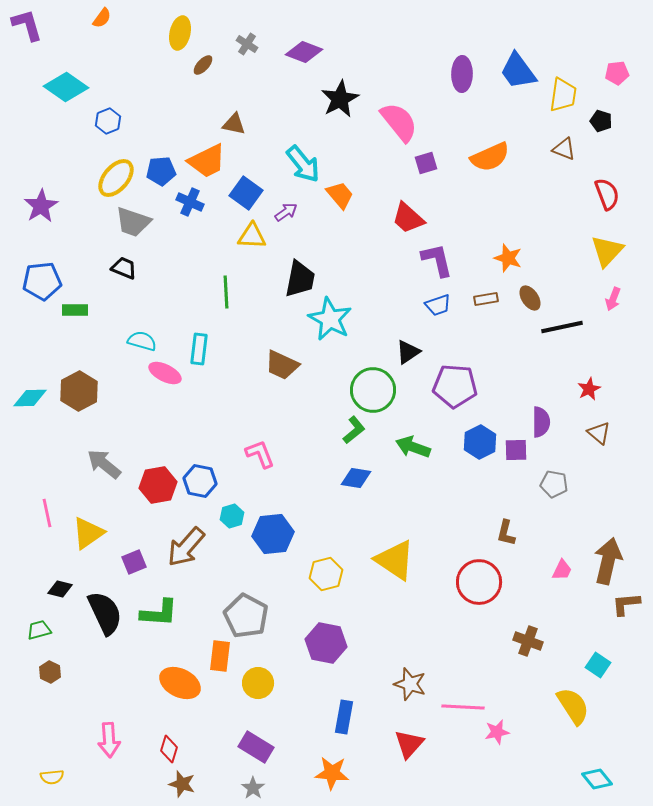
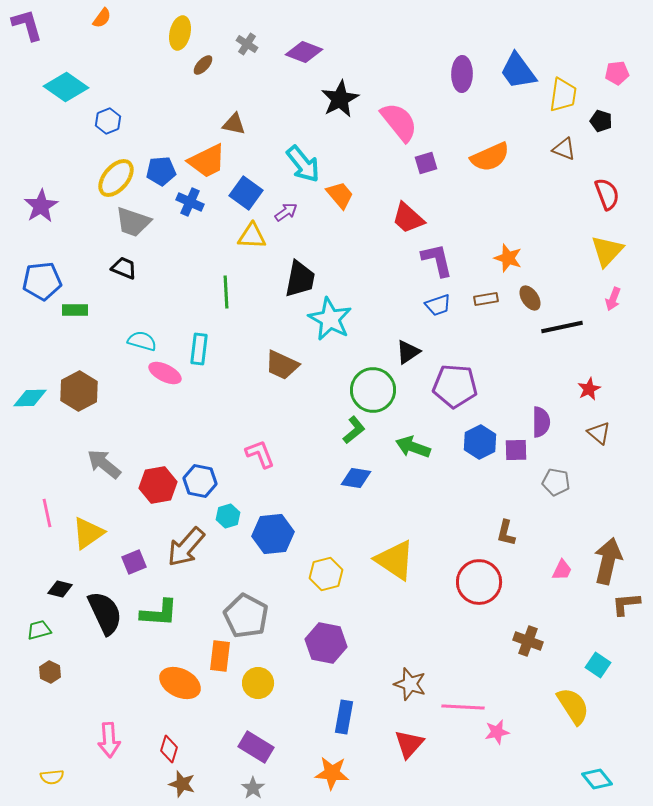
gray pentagon at (554, 484): moved 2 px right, 2 px up
cyan hexagon at (232, 516): moved 4 px left
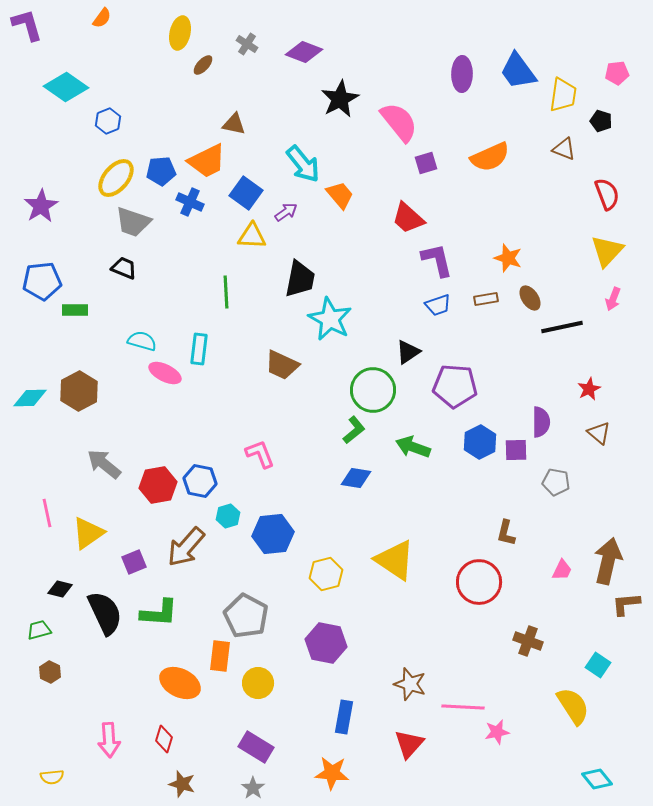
red diamond at (169, 749): moved 5 px left, 10 px up
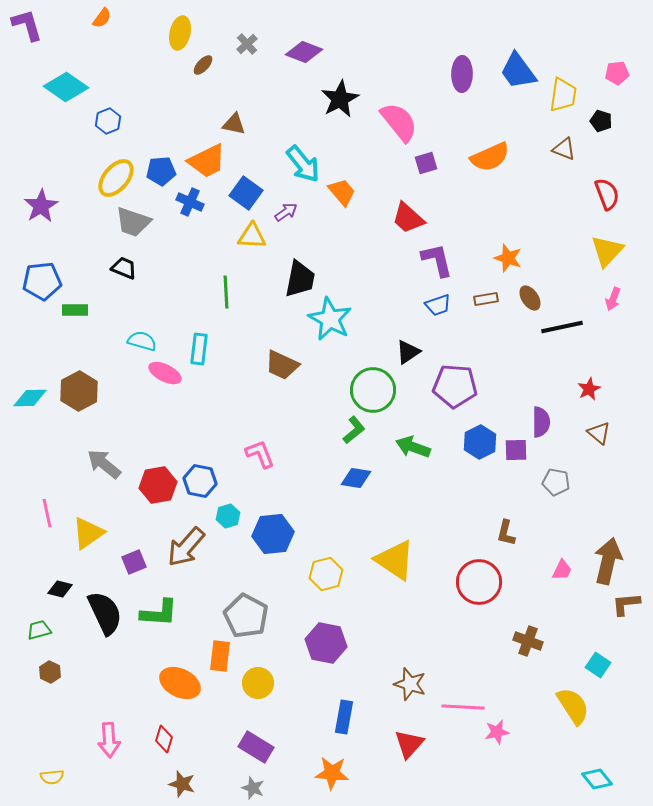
gray cross at (247, 44): rotated 15 degrees clockwise
orange trapezoid at (340, 195): moved 2 px right, 3 px up
gray star at (253, 788): rotated 15 degrees counterclockwise
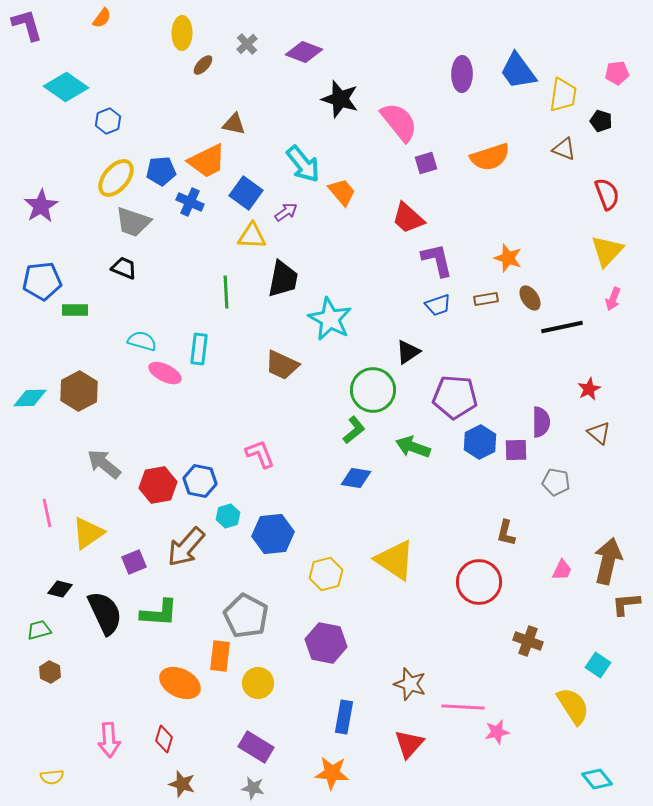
yellow ellipse at (180, 33): moved 2 px right; rotated 12 degrees counterclockwise
black star at (340, 99): rotated 27 degrees counterclockwise
orange semicircle at (490, 157): rotated 6 degrees clockwise
black trapezoid at (300, 279): moved 17 px left
purple pentagon at (455, 386): moved 11 px down
gray star at (253, 788): rotated 10 degrees counterclockwise
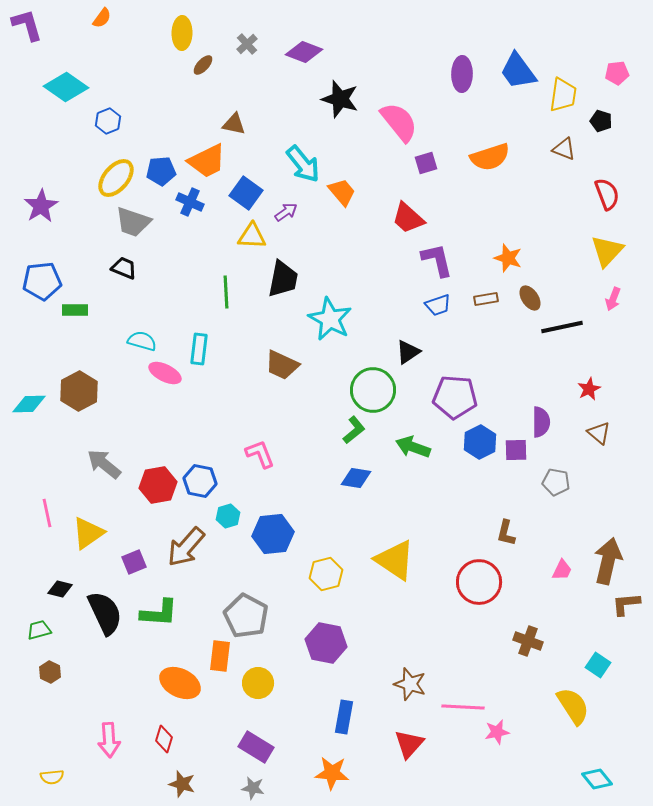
cyan diamond at (30, 398): moved 1 px left, 6 px down
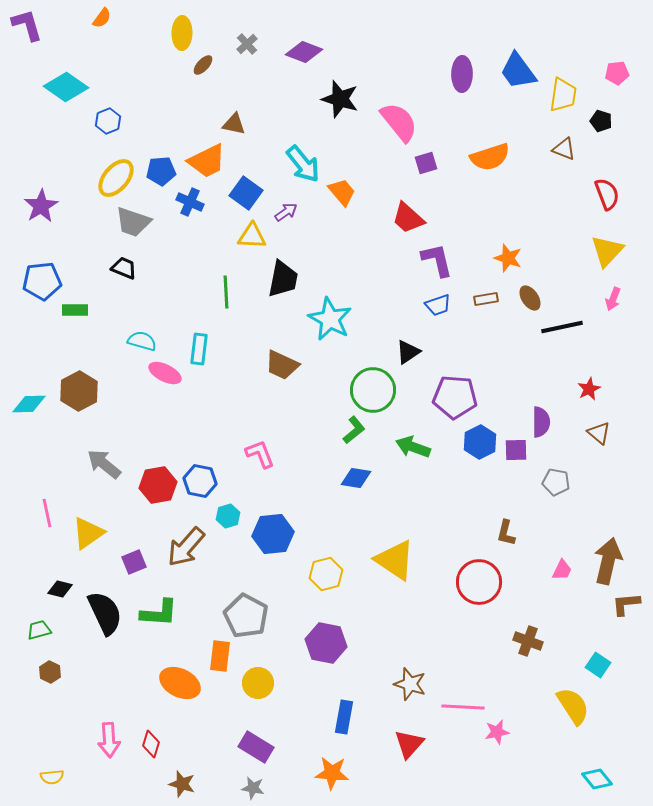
red diamond at (164, 739): moved 13 px left, 5 px down
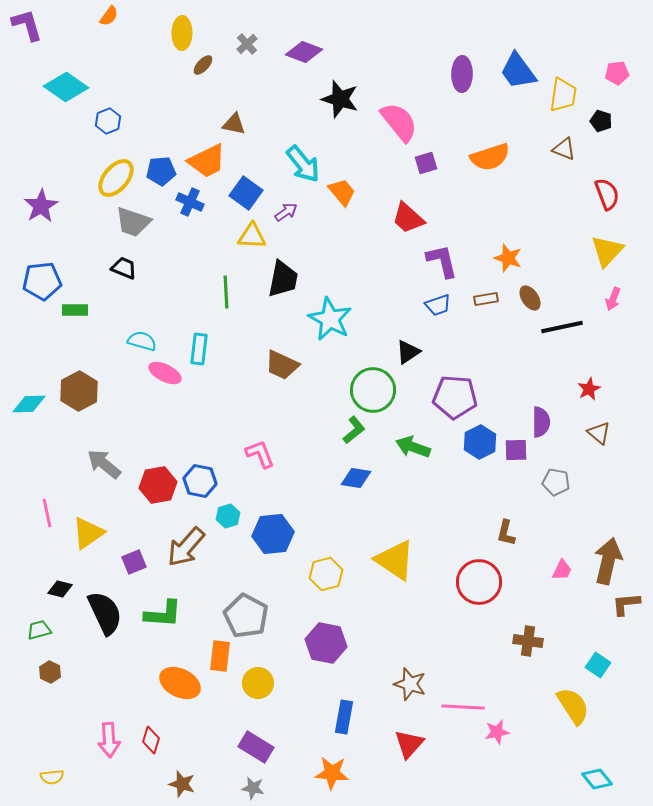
orange semicircle at (102, 18): moved 7 px right, 2 px up
purple L-shape at (437, 260): moved 5 px right, 1 px down
green L-shape at (159, 613): moved 4 px right, 1 px down
brown cross at (528, 641): rotated 12 degrees counterclockwise
red diamond at (151, 744): moved 4 px up
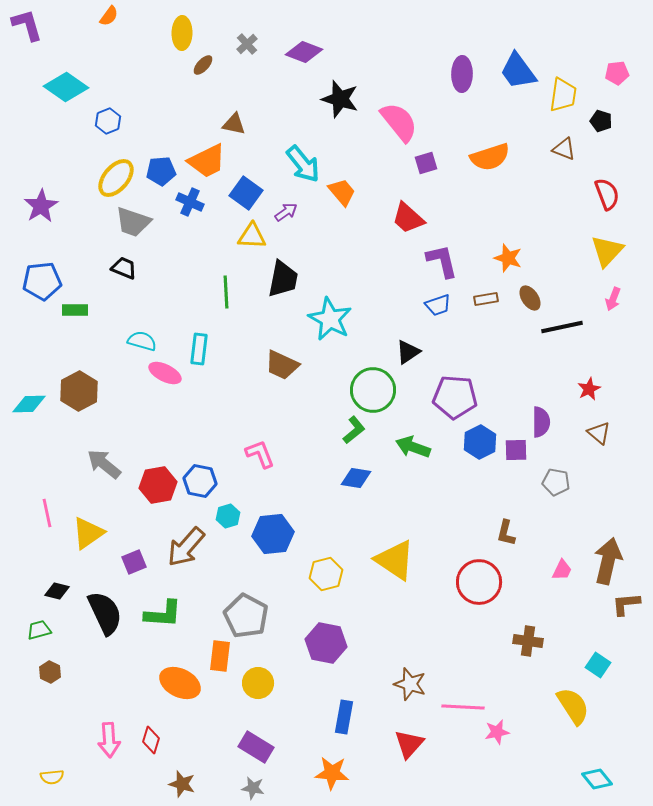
black diamond at (60, 589): moved 3 px left, 2 px down
